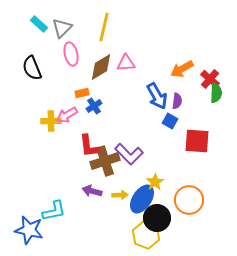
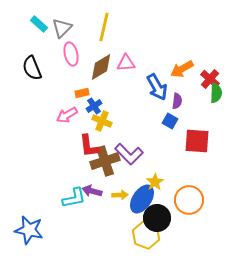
blue arrow: moved 9 px up
yellow cross: moved 51 px right; rotated 24 degrees clockwise
cyan L-shape: moved 20 px right, 13 px up
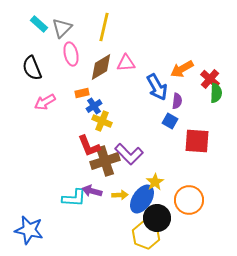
pink arrow: moved 22 px left, 13 px up
red L-shape: rotated 15 degrees counterclockwise
cyan L-shape: rotated 15 degrees clockwise
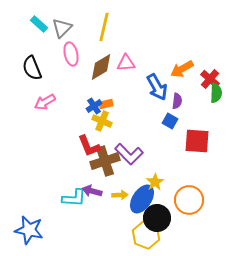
orange rectangle: moved 24 px right, 11 px down
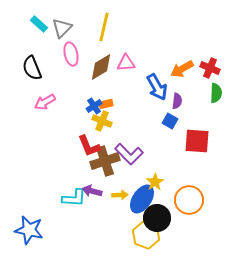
red cross: moved 11 px up; rotated 18 degrees counterclockwise
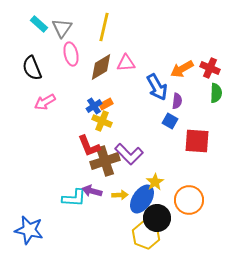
gray triangle: rotated 10 degrees counterclockwise
orange rectangle: rotated 16 degrees counterclockwise
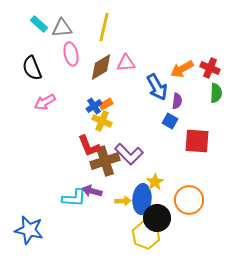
gray triangle: rotated 50 degrees clockwise
yellow arrow: moved 3 px right, 6 px down
blue ellipse: rotated 28 degrees counterclockwise
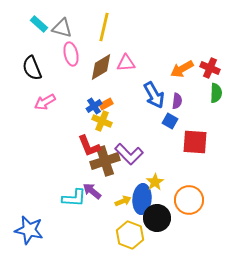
gray triangle: rotated 20 degrees clockwise
blue arrow: moved 3 px left, 8 px down
red square: moved 2 px left, 1 px down
purple arrow: rotated 24 degrees clockwise
yellow arrow: rotated 21 degrees counterclockwise
yellow hexagon: moved 16 px left
